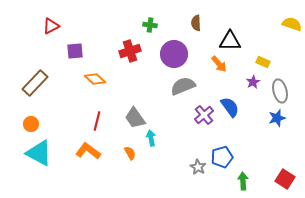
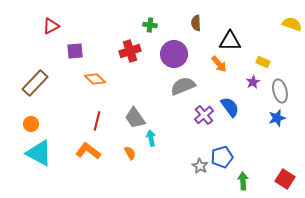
gray star: moved 2 px right, 1 px up
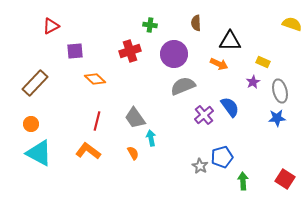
orange arrow: rotated 24 degrees counterclockwise
blue star: rotated 12 degrees clockwise
orange semicircle: moved 3 px right
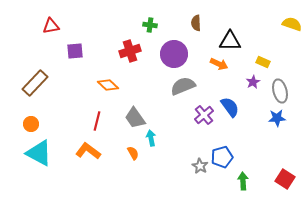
red triangle: rotated 18 degrees clockwise
orange diamond: moved 13 px right, 6 px down
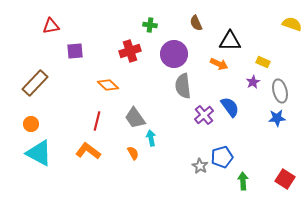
brown semicircle: rotated 21 degrees counterclockwise
gray semicircle: rotated 75 degrees counterclockwise
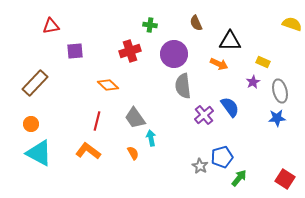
green arrow: moved 4 px left, 3 px up; rotated 42 degrees clockwise
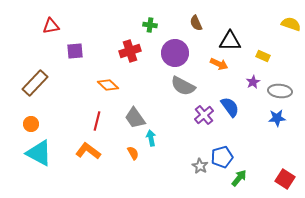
yellow semicircle: moved 1 px left
purple circle: moved 1 px right, 1 px up
yellow rectangle: moved 6 px up
gray semicircle: rotated 55 degrees counterclockwise
gray ellipse: rotated 70 degrees counterclockwise
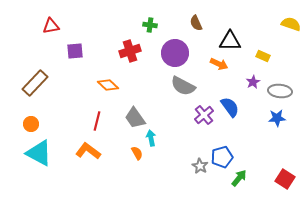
orange semicircle: moved 4 px right
